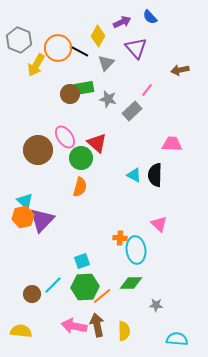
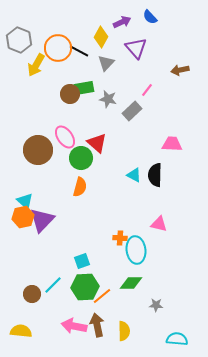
yellow diamond at (98, 36): moved 3 px right, 1 px down
pink triangle at (159, 224): rotated 30 degrees counterclockwise
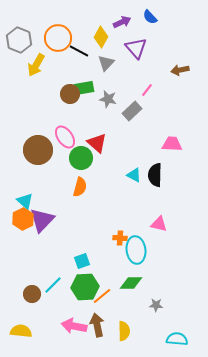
orange circle at (58, 48): moved 10 px up
orange hexagon at (23, 217): moved 2 px down; rotated 15 degrees counterclockwise
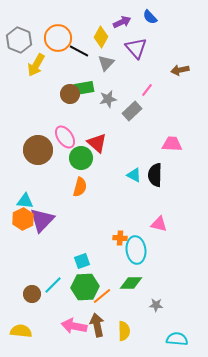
gray star at (108, 99): rotated 24 degrees counterclockwise
cyan triangle at (25, 201): rotated 36 degrees counterclockwise
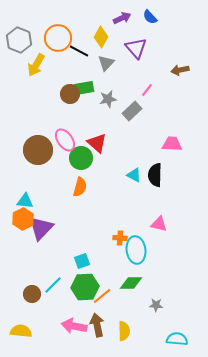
purple arrow at (122, 22): moved 4 px up
pink ellipse at (65, 137): moved 3 px down
purple triangle at (42, 220): moved 1 px left, 8 px down
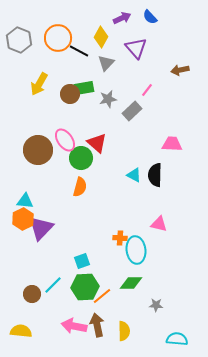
yellow arrow at (36, 65): moved 3 px right, 19 px down
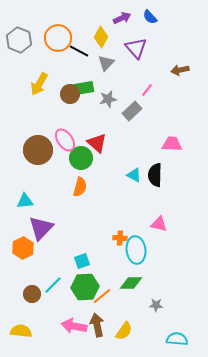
cyan triangle at (25, 201): rotated 12 degrees counterclockwise
orange hexagon at (23, 219): moved 29 px down
yellow semicircle at (124, 331): rotated 36 degrees clockwise
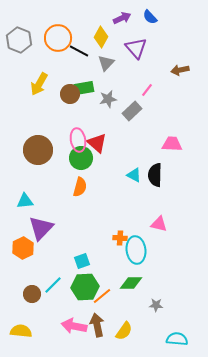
pink ellipse at (65, 140): moved 13 px right; rotated 25 degrees clockwise
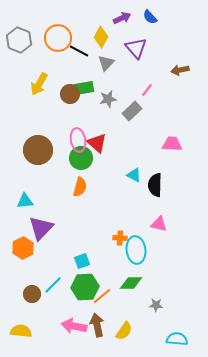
black semicircle at (155, 175): moved 10 px down
